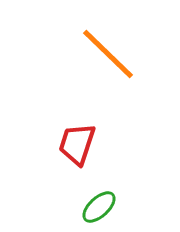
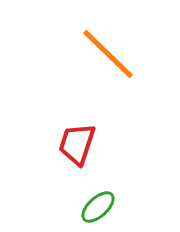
green ellipse: moved 1 px left
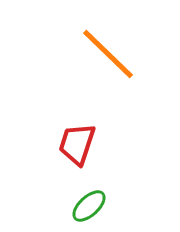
green ellipse: moved 9 px left, 1 px up
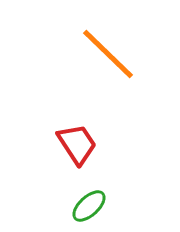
red trapezoid: rotated 129 degrees clockwise
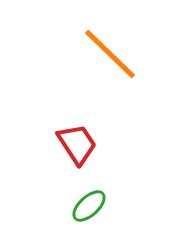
orange line: moved 2 px right
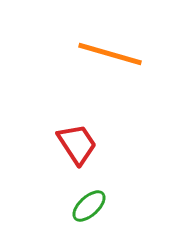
orange line: rotated 28 degrees counterclockwise
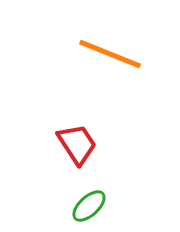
orange line: rotated 6 degrees clockwise
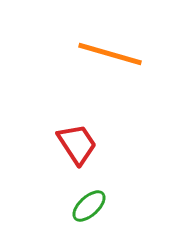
orange line: rotated 6 degrees counterclockwise
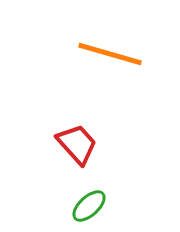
red trapezoid: rotated 9 degrees counterclockwise
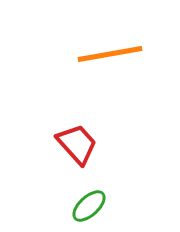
orange line: rotated 26 degrees counterclockwise
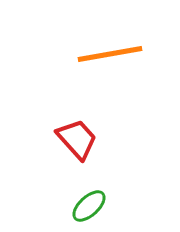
red trapezoid: moved 5 px up
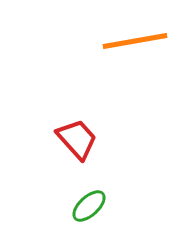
orange line: moved 25 px right, 13 px up
